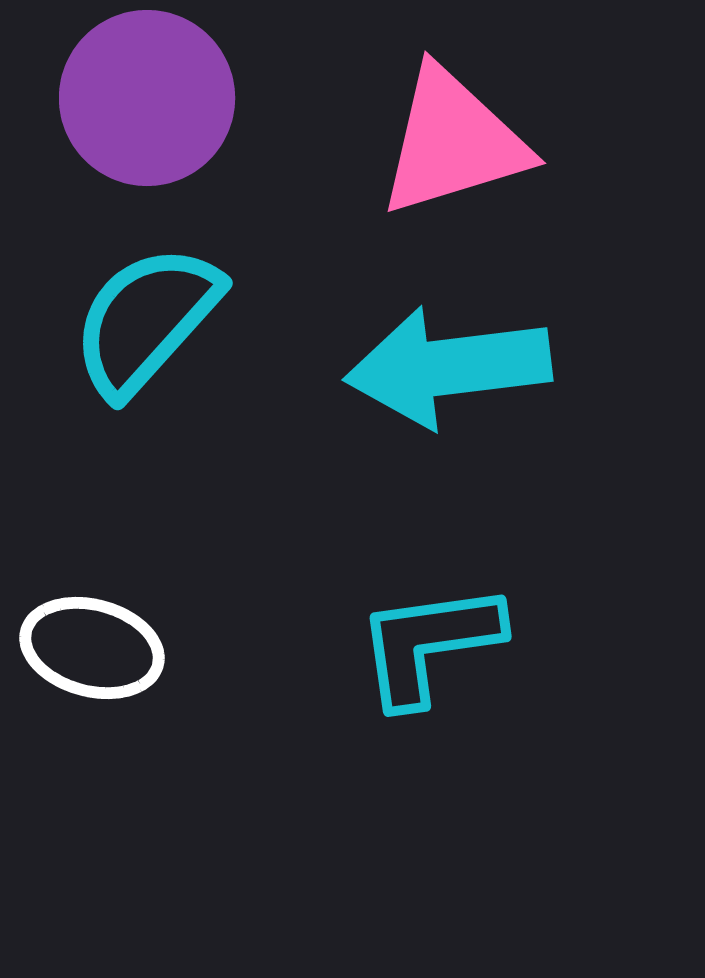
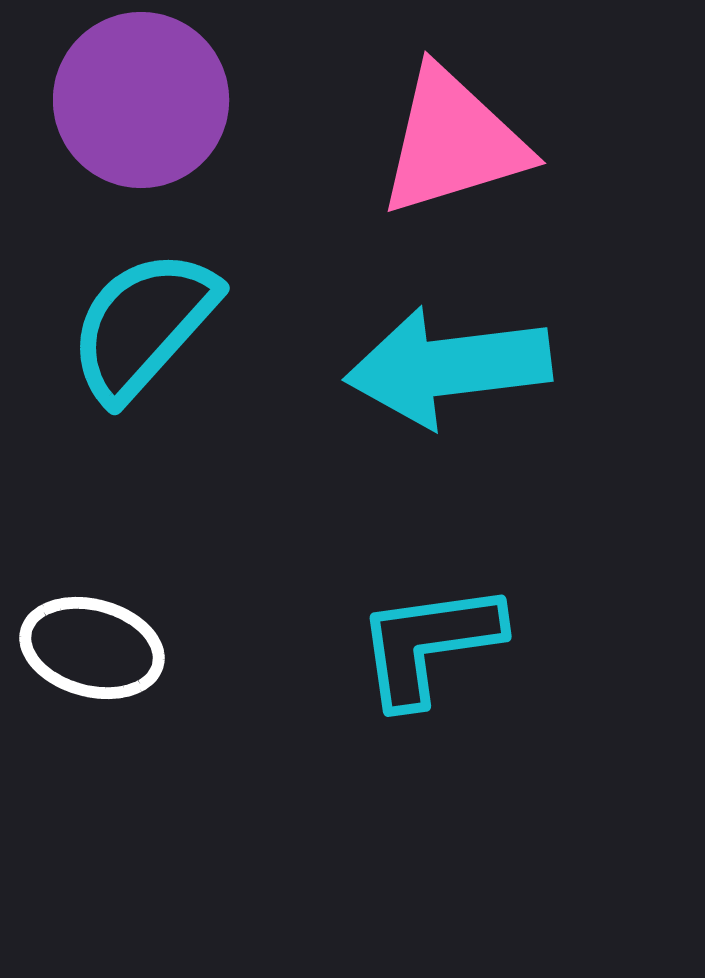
purple circle: moved 6 px left, 2 px down
cyan semicircle: moved 3 px left, 5 px down
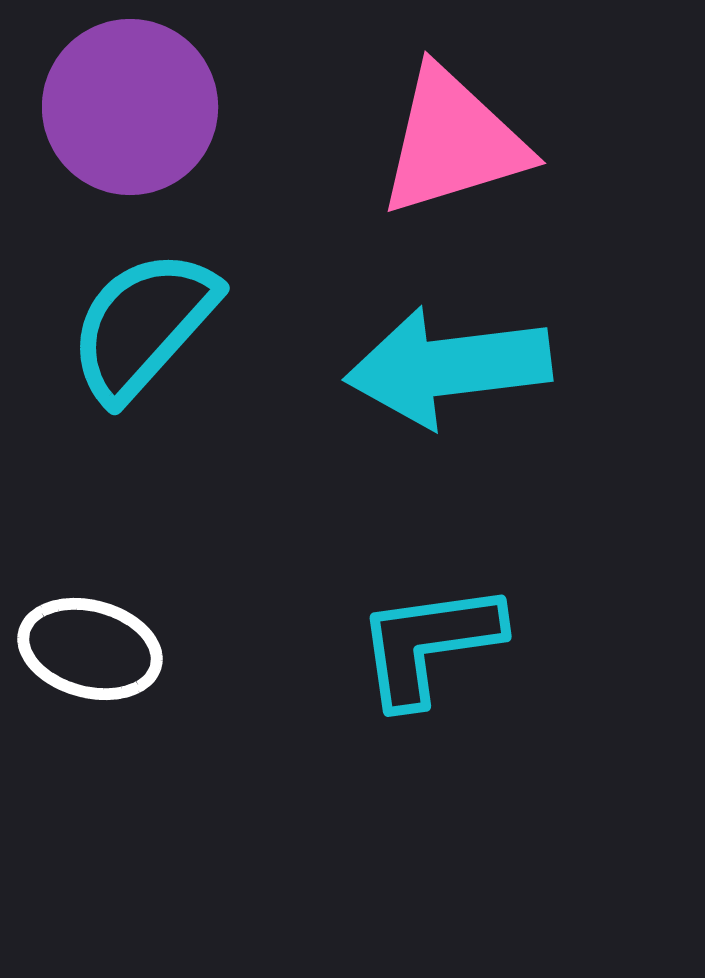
purple circle: moved 11 px left, 7 px down
white ellipse: moved 2 px left, 1 px down
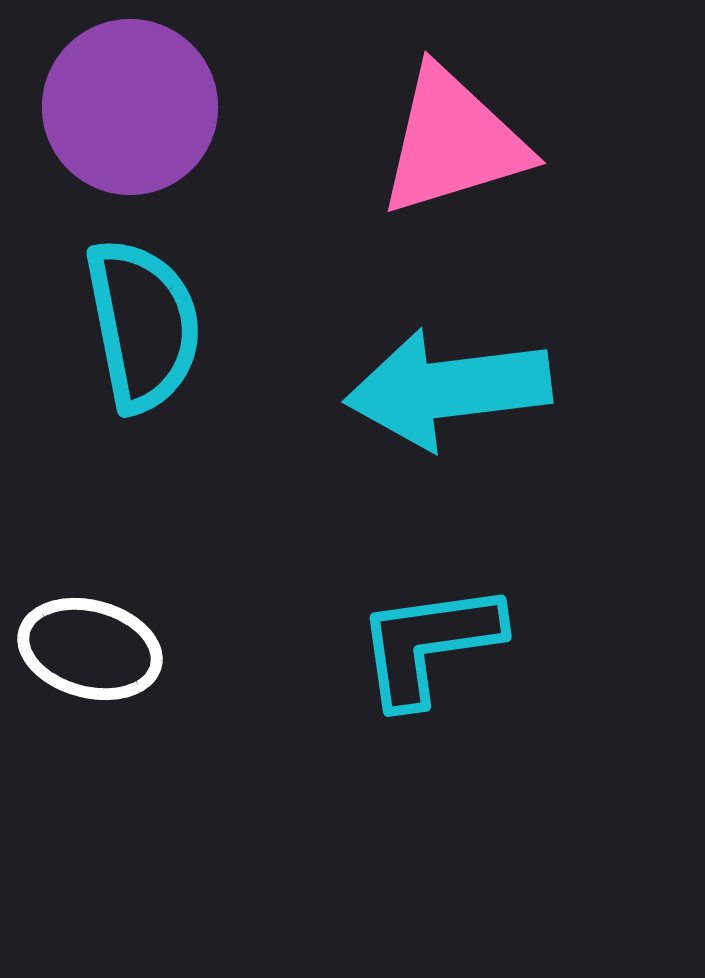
cyan semicircle: rotated 127 degrees clockwise
cyan arrow: moved 22 px down
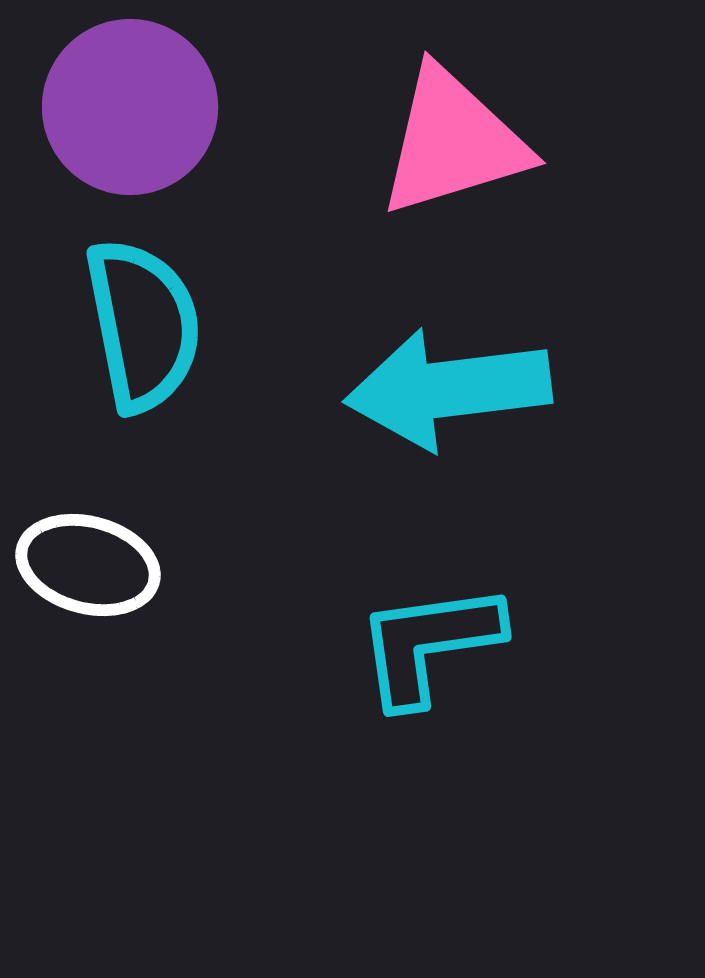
white ellipse: moved 2 px left, 84 px up
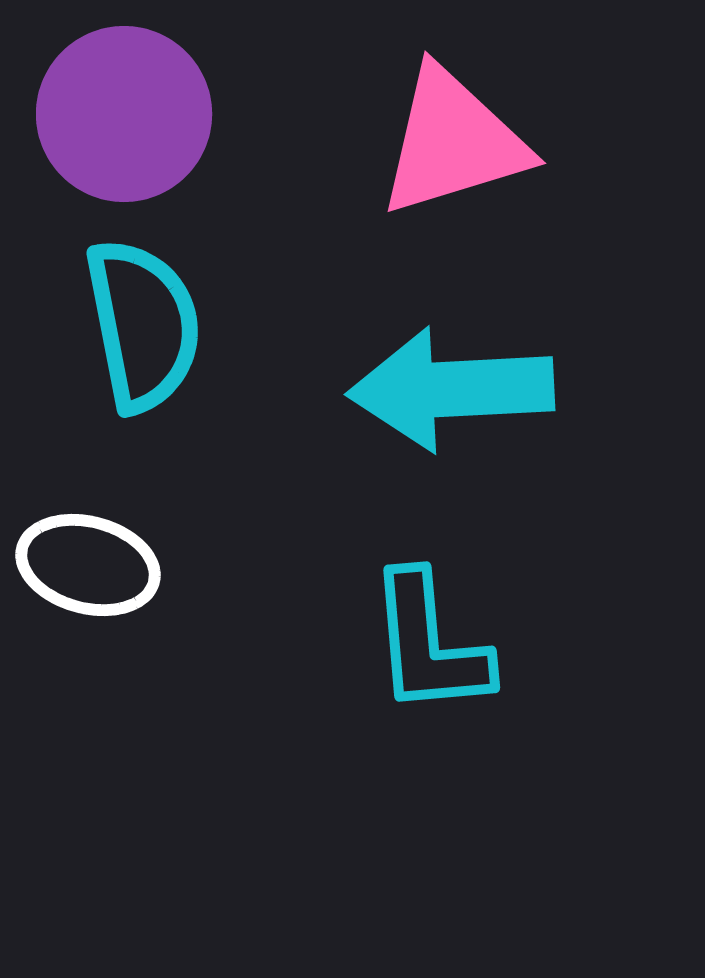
purple circle: moved 6 px left, 7 px down
cyan arrow: moved 3 px right; rotated 4 degrees clockwise
cyan L-shape: rotated 87 degrees counterclockwise
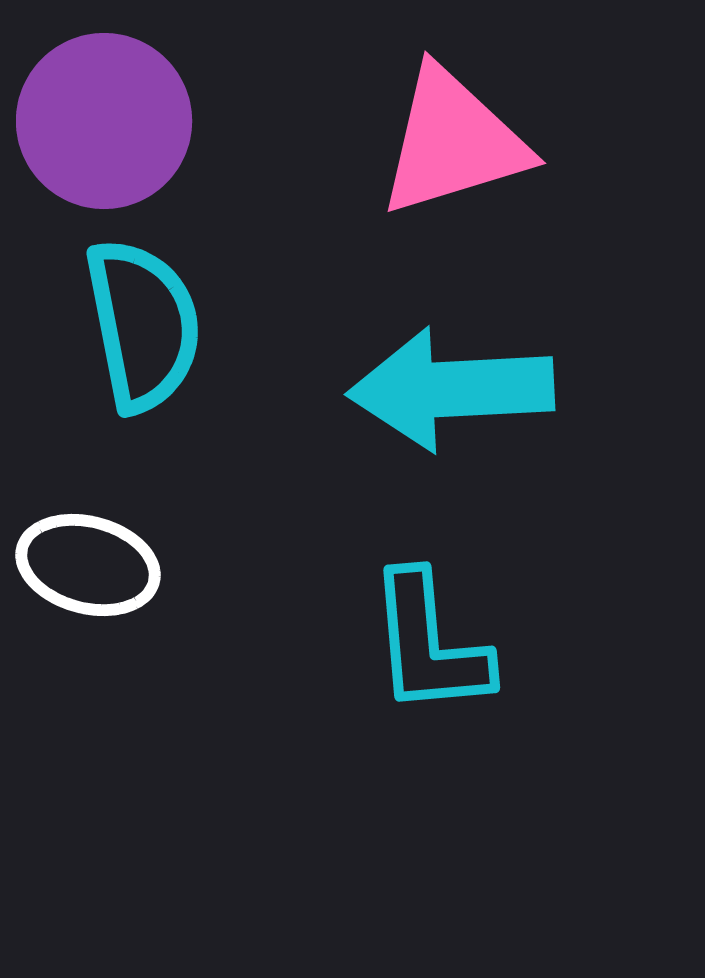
purple circle: moved 20 px left, 7 px down
